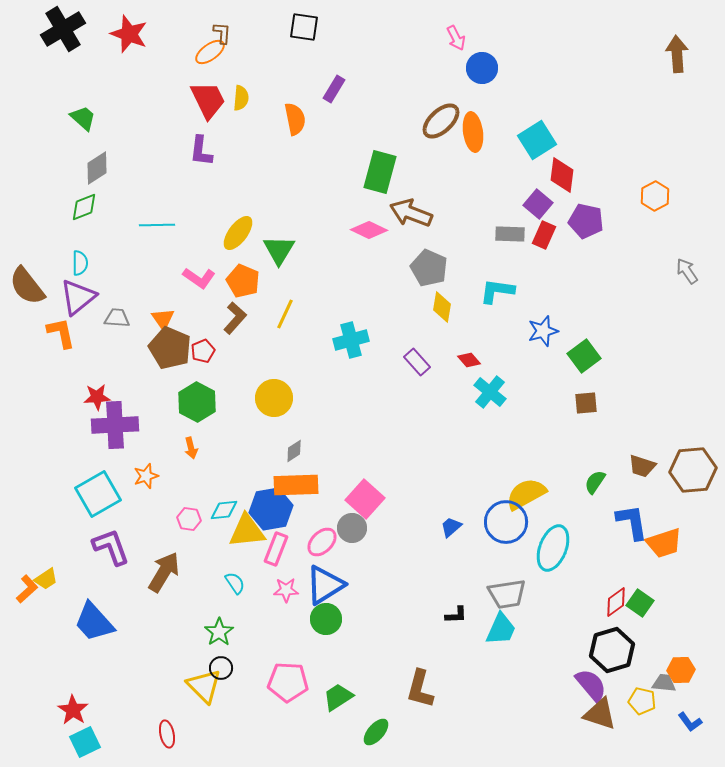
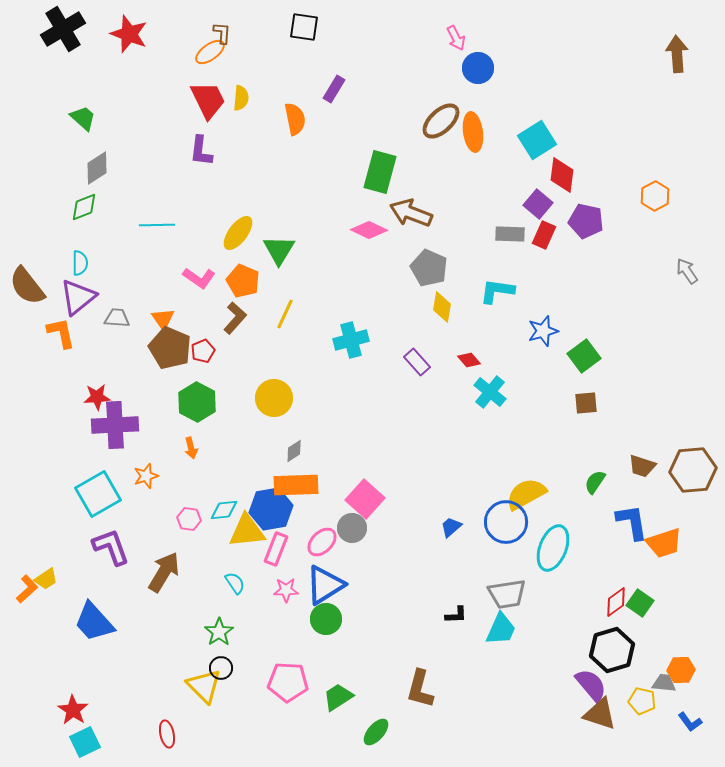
blue circle at (482, 68): moved 4 px left
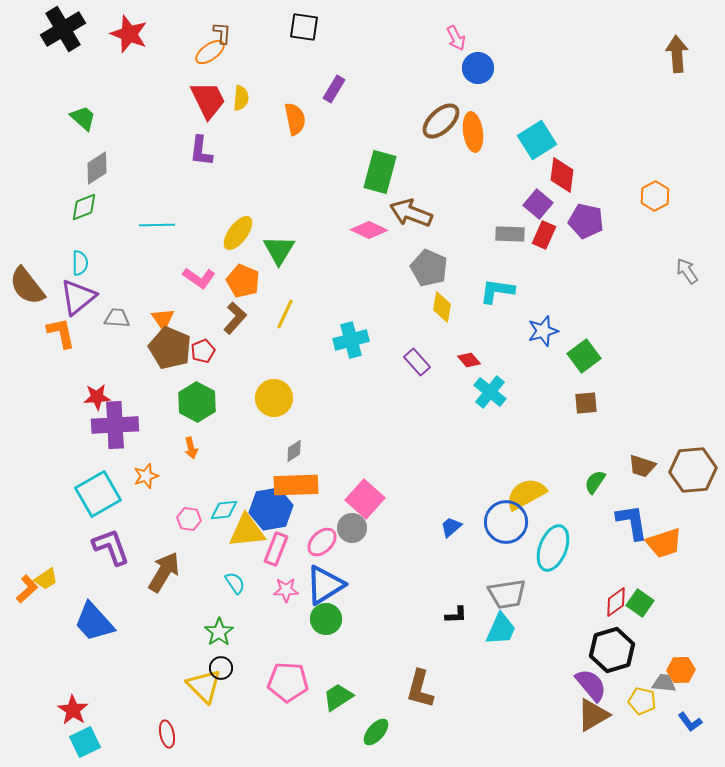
brown triangle at (600, 714): moved 7 px left, 1 px down; rotated 48 degrees counterclockwise
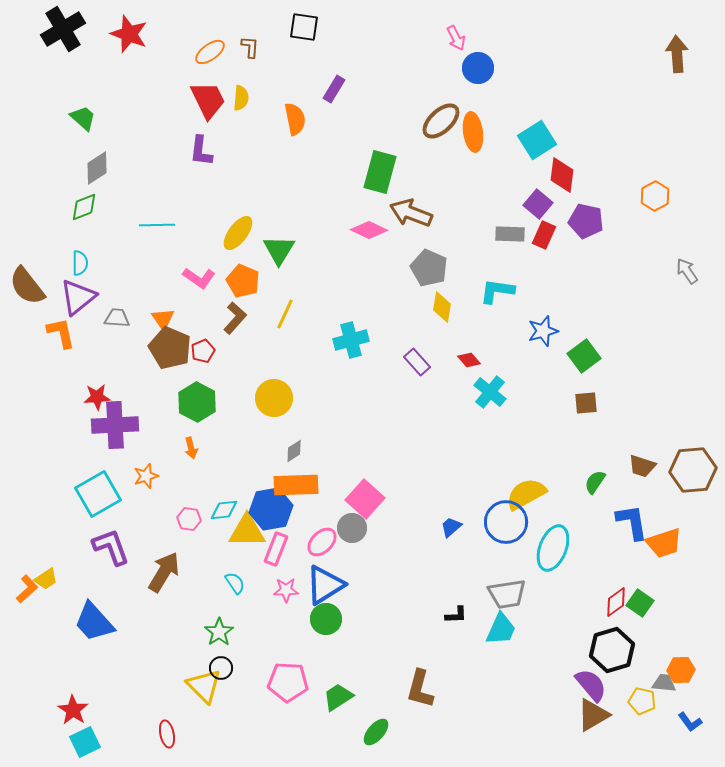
brown L-shape at (222, 33): moved 28 px right, 14 px down
yellow triangle at (247, 531): rotated 6 degrees clockwise
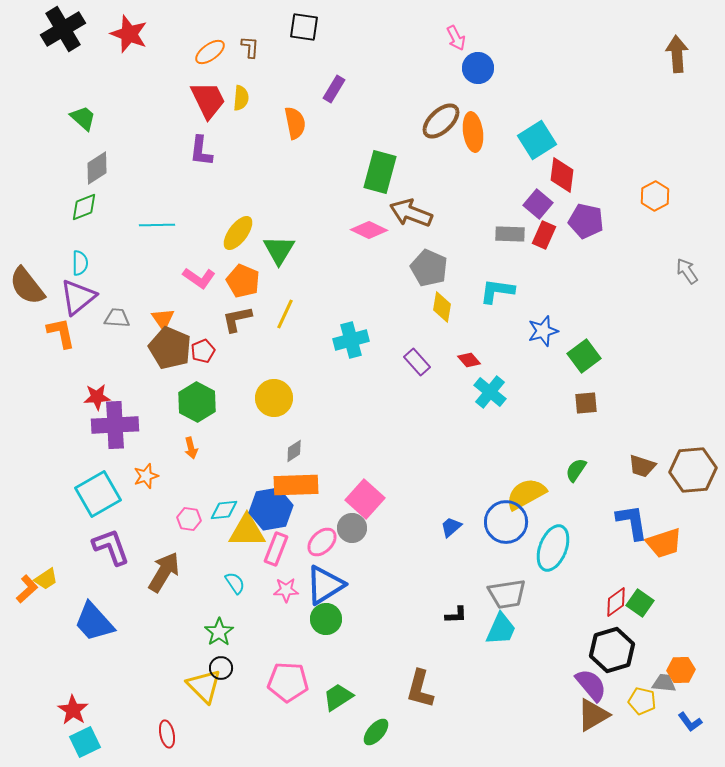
orange semicircle at (295, 119): moved 4 px down
brown L-shape at (235, 318): moved 2 px right, 1 px down; rotated 144 degrees counterclockwise
green semicircle at (595, 482): moved 19 px left, 12 px up
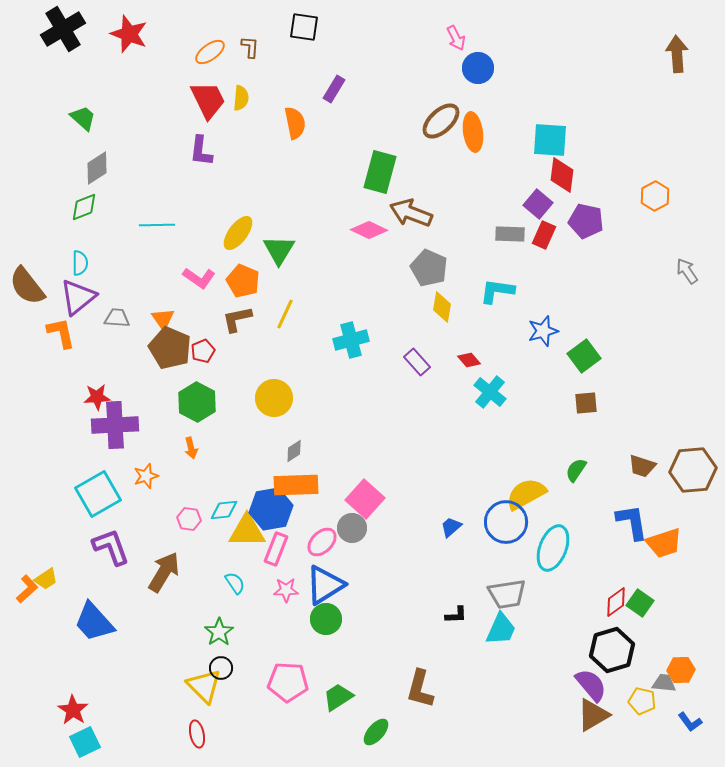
cyan square at (537, 140): moved 13 px right; rotated 36 degrees clockwise
red ellipse at (167, 734): moved 30 px right
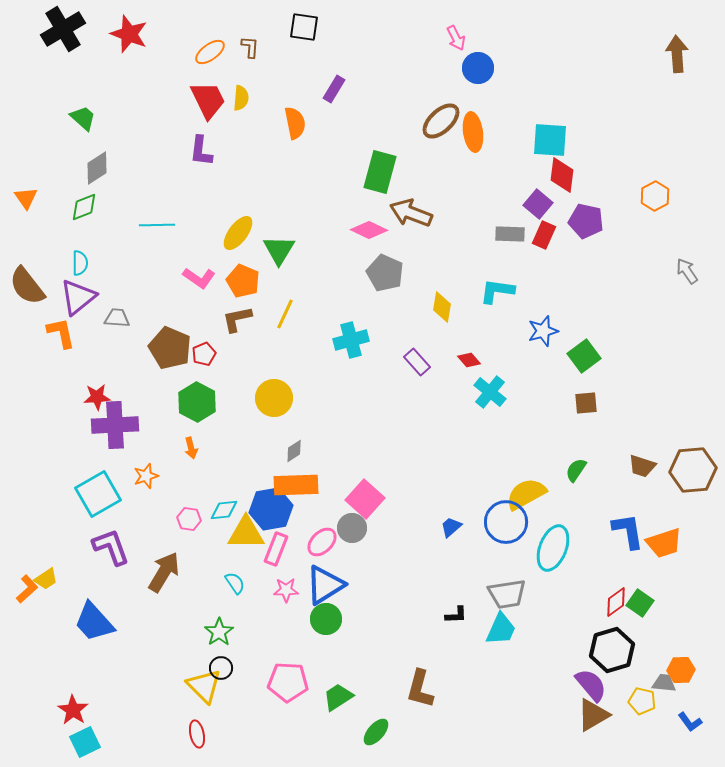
gray pentagon at (429, 268): moved 44 px left, 5 px down
orange triangle at (163, 319): moved 137 px left, 121 px up
red pentagon at (203, 351): moved 1 px right, 3 px down
blue L-shape at (632, 522): moved 4 px left, 9 px down
yellow triangle at (247, 531): moved 1 px left, 2 px down
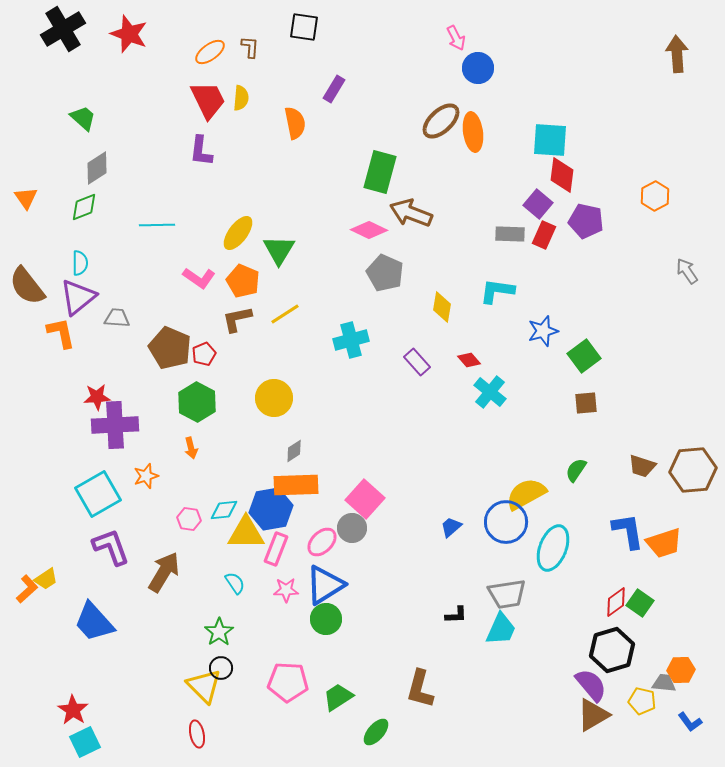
yellow line at (285, 314): rotated 32 degrees clockwise
